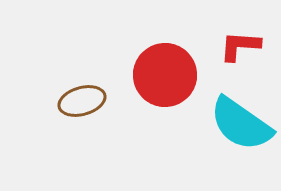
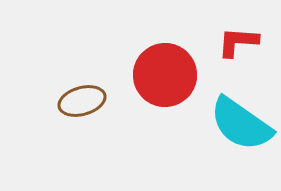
red L-shape: moved 2 px left, 4 px up
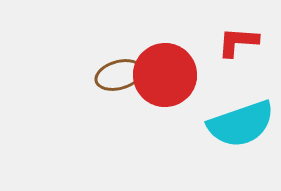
brown ellipse: moved 37 px right, 26 px up
cyan semicircle: rotated 54 degrees counterclockwise
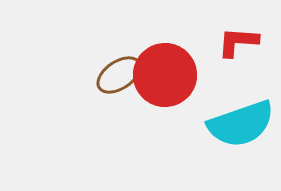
brown ellipse: rotated 18 degrees counterclockwise
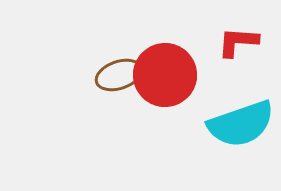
brown ellipse: rotated 15 degrees clockwise
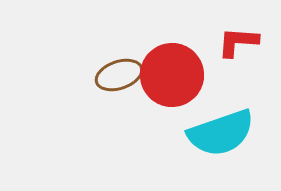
red circle: moved 7 px right
cyan semicircle: moved 20 px left, 9 px down
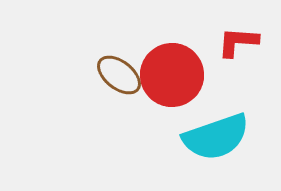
brown ellipse: rotated 57 degrees clockwise
cyan semicircle: moved 5 px left, 4 px down
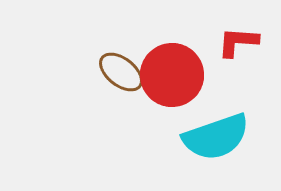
brown ellipse: moved 2 px right, 3 px up
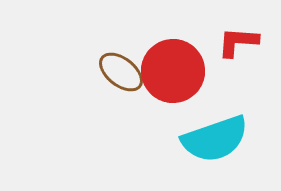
red circle: moved 1 px right, 4 px up
cyan semicircle: moved 1 px left, 2 px down
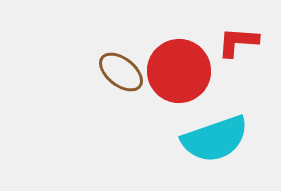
red circle: moved 6 px right
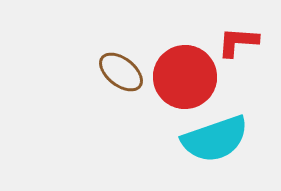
red circle: moved 6 px right, 6 px down
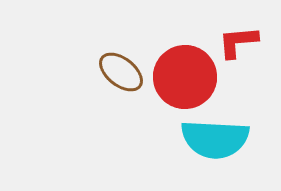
red L-shape: rotated 9 degrees counterclockwise
cyan semicircle: rotated 22 degrees clockwise
